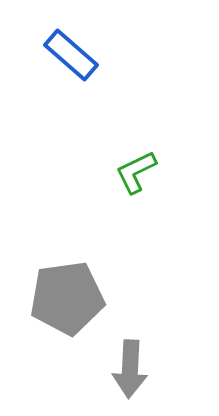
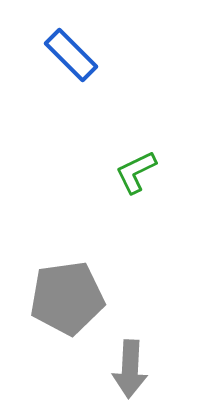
blue rectangle: rotated 4 degrees clockwise
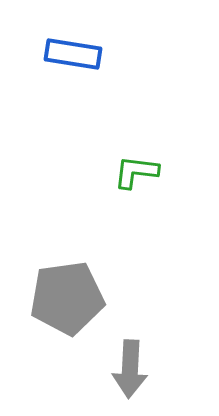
blue rectangle: moved 2 px right, 1 px up; rotated 36 degrees counterclockwise
green L-shape: rotated 33 degrees clockwise
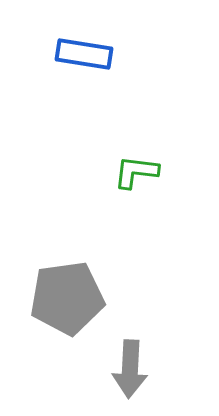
blue rectangle: moved 11 px right
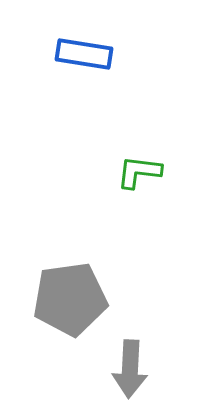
green L-shape: moved 3 px right
gray pentagon: moved 3 px right, 1 px down
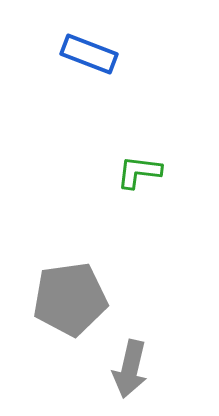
blue rectangle: moved 5 px right; rotated 12 degrees clockwise
gray arrow: rotated 10 degrees clockwise
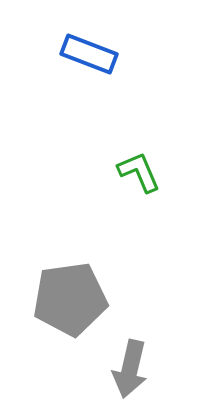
green L-shape: rotated 60 degrees clockwise
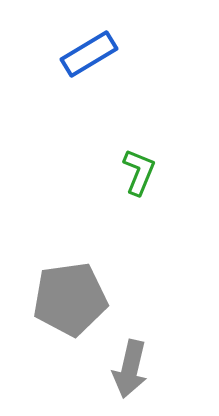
blue rectangle: rotated 52 degrees counterclockwise
green L-shape: rotated 45 degrees clockwise
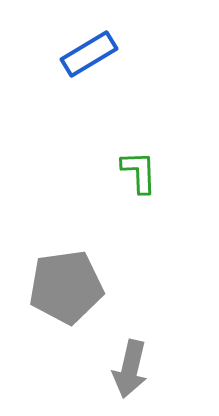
green L-shape: rotated 24 degrees counterclockwise
gray pentagon: moved 4 px left, 12 px up
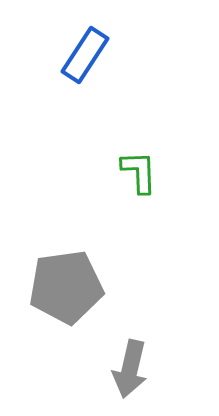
blue rectangle: moved 4 px left, 1 px down; rotated 26 degrees counterclockwise
